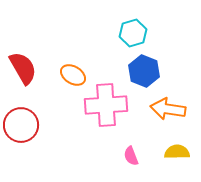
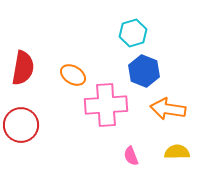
red semicircle: rotated 40 degrees clockwise
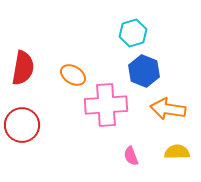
red circle: moved 1 px right
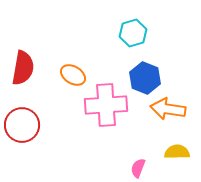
blue hexagon: moved 1 px right, 7 px down
pink semicircle: moved 7 px right, 12 px down; rotated 42 degrees clockwise
